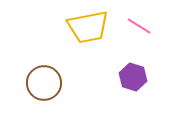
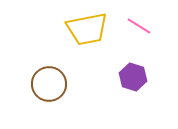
yellow trapezoid: moved 1 px left, 2 px down
brown circle: moved 5 px right, 1 px down
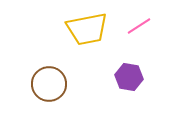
pink line: rotated 65 degrees counterclockwise
purple hexagon: moved 4 px left; rotated 8 degrees counterclockwise
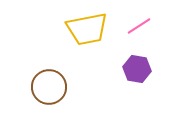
purple hexagon: moved 8 px right, 8 px up
brown circle: moved 3 px down
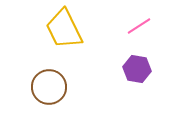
yellow trapezoid: moved 23 px left; rotated 75 degrees clockwise
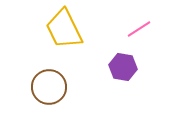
pink line: moved 3 px down
purple hexagon: moved 14 px left, 2 px up
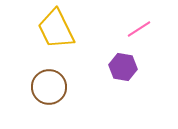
yellow trapezoid: moved 8 px left
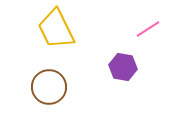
pink line: moved 9 px right
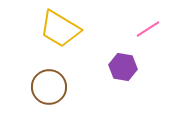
yellow trapezoid: moved 4 px right; rotated 33 degrees counterclockwise
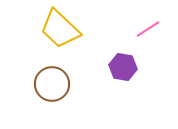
yellow trapezoid: rotated 12 degrees clockwise
brown circle: moved 3 px right, 3 px up
